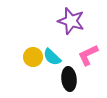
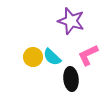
black ellipse: moved 2 px right
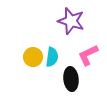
cyan semicircle: rotated 126 degrees counterclockwise
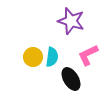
black ellipse: rotated 25 degrees counterclockwise
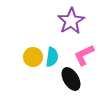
purple star: rotated 24 degrees clockwise
pink L-shape: moved 4 px left
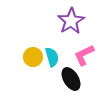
cyan semicircle: rotated 24 degrees counterclockwise
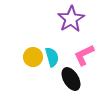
purple star: moved 2 px up
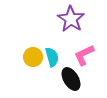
purple star: rotated 8 degrees counterclockwise
